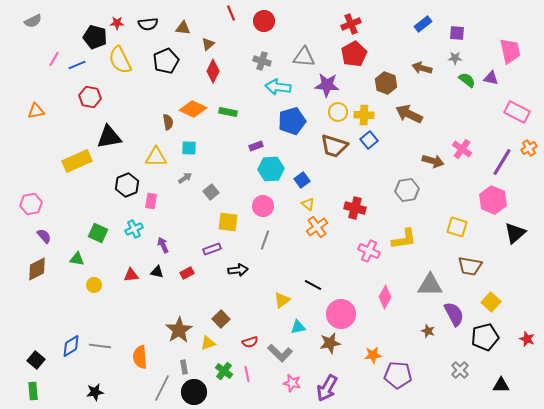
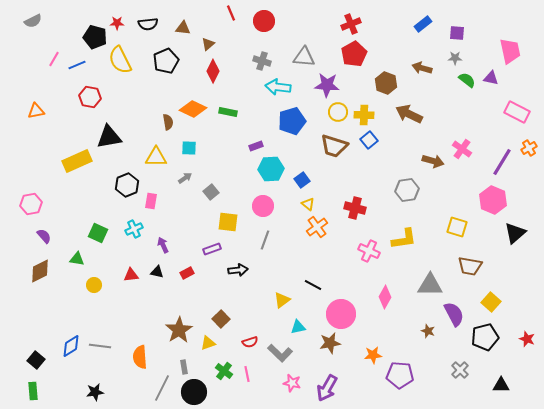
brown diamond at (37, 269): moved 3 px right, 2 px down
purple pentagon at (398, 375): moved 2 px right
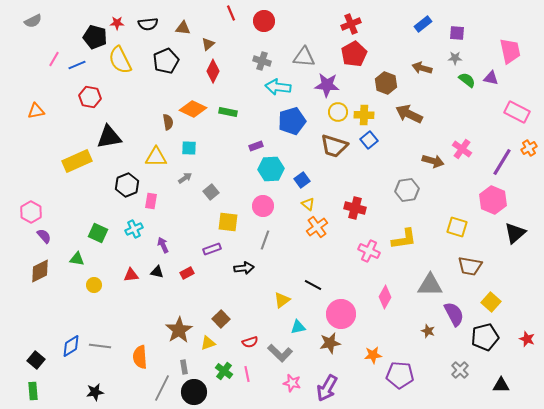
pink hexagon at (31, 204): moved 8 px down; rotated 20 degrees counterclockwise
black arrow at (238, 270): moved 6 px right, 2 px up
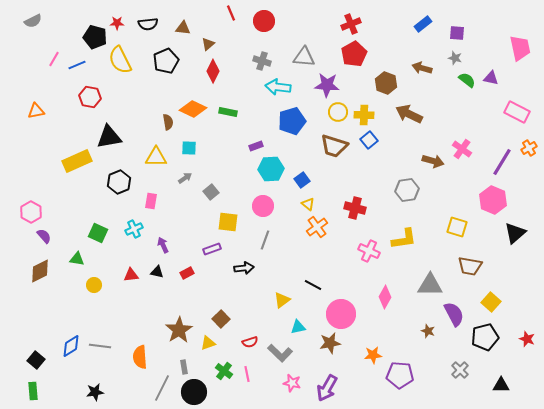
pink trapezoid at (510, 51): moved 10 px right, 3 px up
gray star at (455, 58): rotated 16 degrees clockwise
black hexagon at (127, 185): moved 8 px left, 3 px up
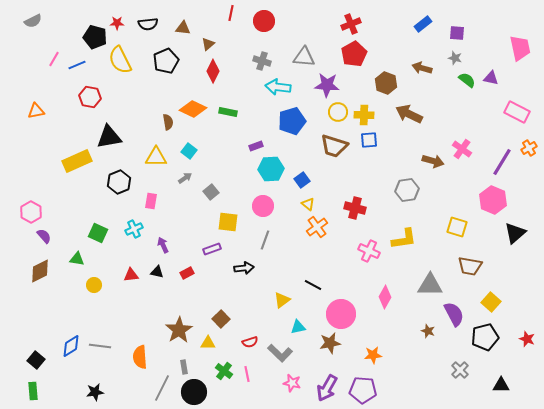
red line at (231, 13): rotated 35 degrees clockwise
blue square at (369, 140): rotated 36 degrees clockwise
cyan square at (189, 148): moved 3 px down; rotated 35 degrees clockwise
yellow triangle at (208, 343): rotated 21 degrees clockwise
purple pentagon at (400, 375): moved 37 px left, 15 px down
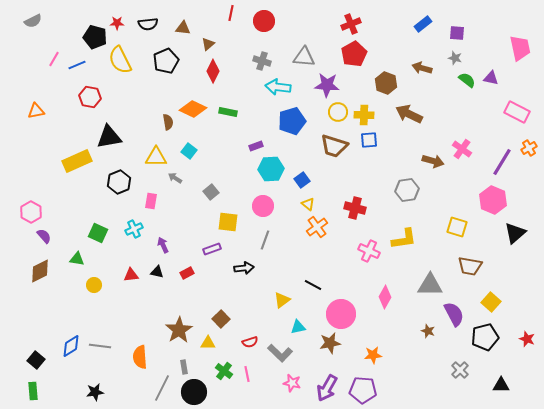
gray arrow at (185, 178): moved 10 px left; rotated 112 degrees counterclockwise
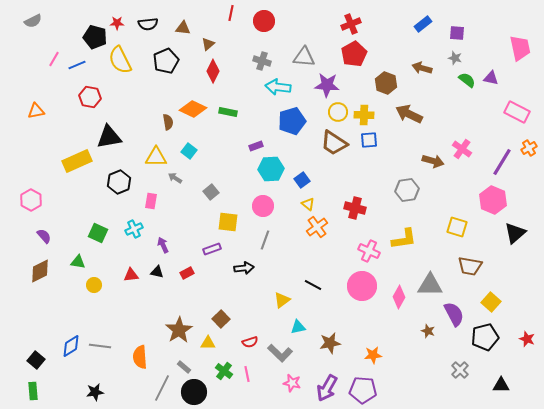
brown trapezoid at (334, 146): moved 3 px up; rotated 16 degrees clockwise
pink hexagon at (31, 212): moved 12 px up
green triangle at (77, 259): moved 1 px right, 3 px down
pink diamond at (385, 297): moved 14 px right
pink circle at (341, 314): moved 21 px right, 28 px up
gray rectangle at (184, 367): rotated 40 degrees counterclockwise
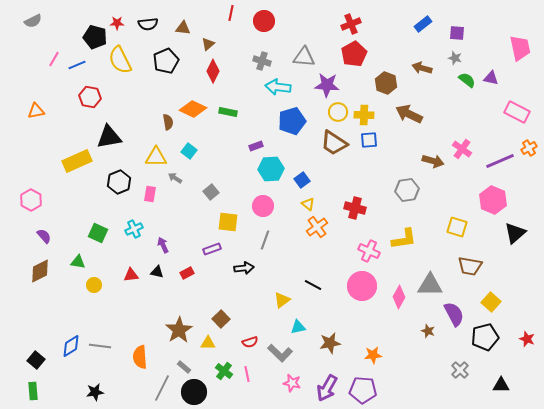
purple line at (502, 162): moved 2 px left, 1 px up; rotated 36 degrees clockwise
pink rectangle at (151, 201): moved 1 px left, 7 px up
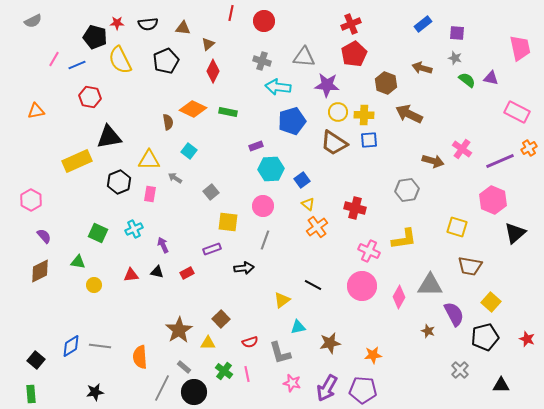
yellow triangle at (156, 157): moved 7 px left, 3 px down
gray L-shape at (280, 353): rotated 30 degrees clockwise
green rectangle at (33, 391): moved 2 px left, 3 px down
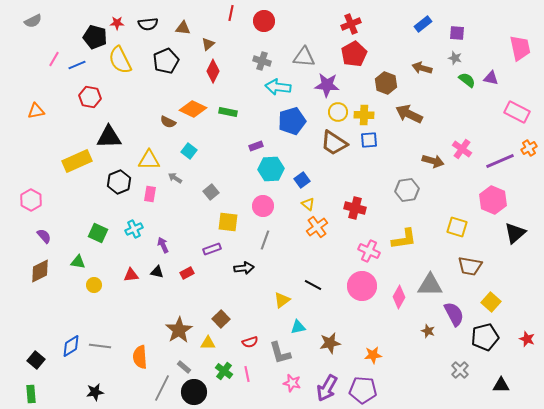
brown semicircle at (168, 122): rotated 126 degrees clockwise
black triangle at (109, 137): rotated 8 degrees clockwise
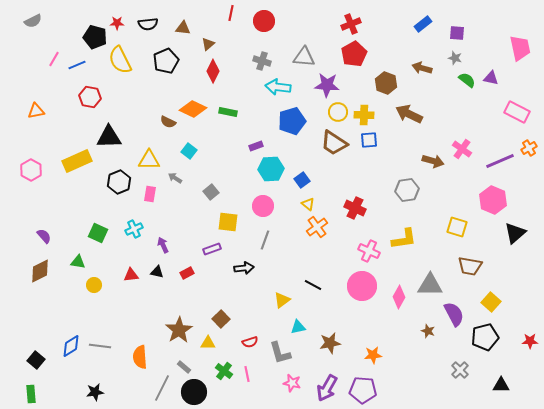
pink hexagon at (31, 200): moved 30 px up
red cross at (355, 208): rotated 10 degrees clockwise
red star at (527, 339): moved 3 px right, 2 px down; rotated 21 degrees counterclockwise
